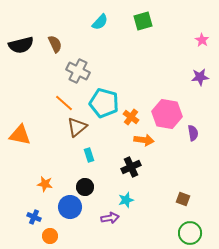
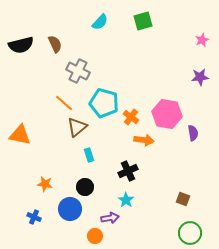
pink star: rotated 16 degrees clockwise
black cross: moved 3 px left, 4 px down
cyan star: rotated 21 degrees counterclockwise
blue circle: moved 2 px down
orange circle: moved 45 px right
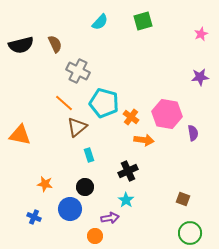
pink star: moved 1 px left, 6 px up
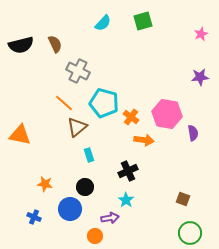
cyan semicircle: moved 3 px right, 1 px down
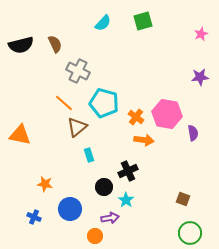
orange cross: moved 5 px right
black circle: moved 19 px right
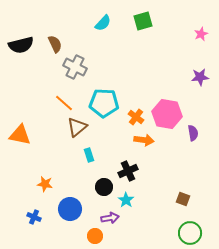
gray cross: moved 3 px left, 4 px up
cyan pentagon: rotated 12 degrees counterclockwise
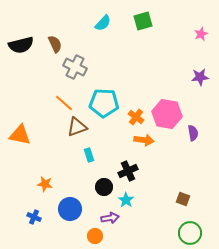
brown triangle: rotated 20 degrees clockwise
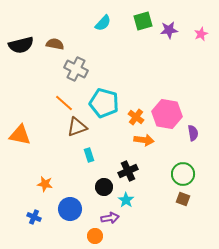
brown semicircle: rotated 54 degrees counterclockwise
gray cross: moved 1 px right, 2 px down
purple star: moved 31 px left, 47 px up
cyan pentagon: rotated 12 degrees clockwise
green circle: moved 7 px left, 59 px up
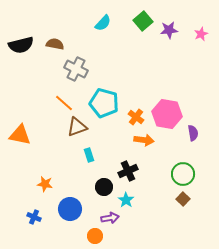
green square: rotated 24 degrees counterclockwise
brown square: rotated 24 degrees clockwise
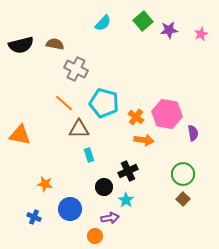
brown triangle: moved 2 px right, 2 px down; rotated 20 degrees clockwise
